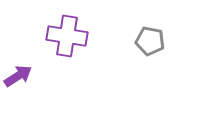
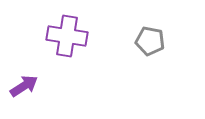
purple arrow: moved 6 px right, 10 px down
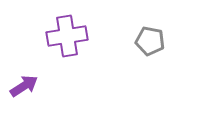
purple cross: rotated 18 degrees counterclockwise
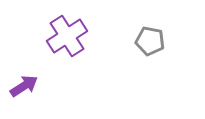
purple cross: rotated 24 degrees counterclockwise
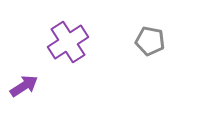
purple cross: moved 1 px right, 6 px down
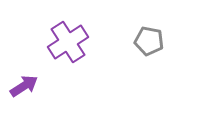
gray pentagon: moved 1 px left
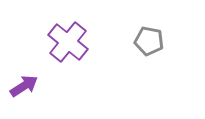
purple cross: rotated 18 degrees counterclockwise
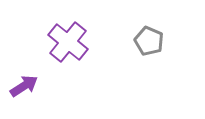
gray pentagon: rotated 12 degrees clockwise
